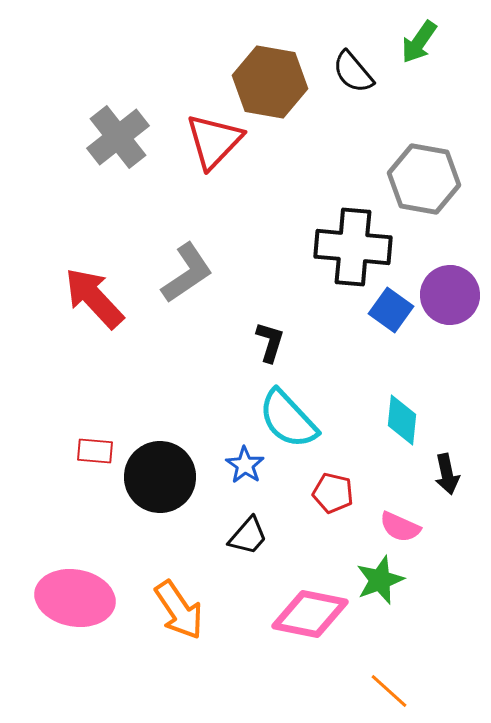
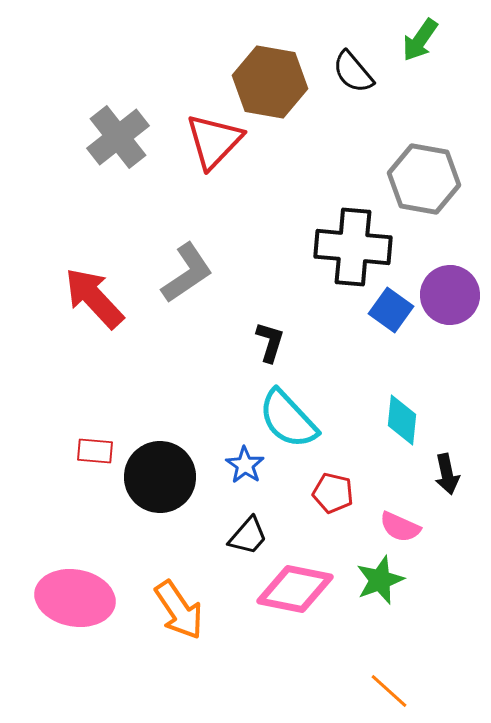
green arrow: moved 1 px right, 2 px up
pink diamond: moved 15 px left, 25 px up
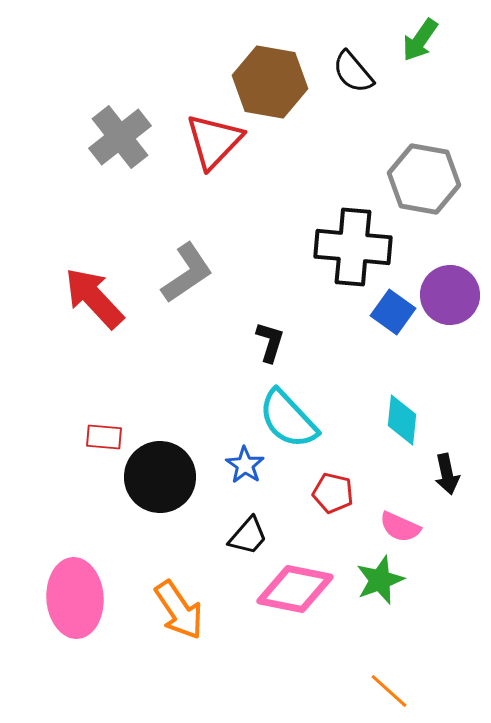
gray cross: moved 2 px right
blue square: moved 2 px right, 2 px down
red rectangle: moved 9 px right, 14 px up
pink ellipse: rotated 76 degrees clockwise
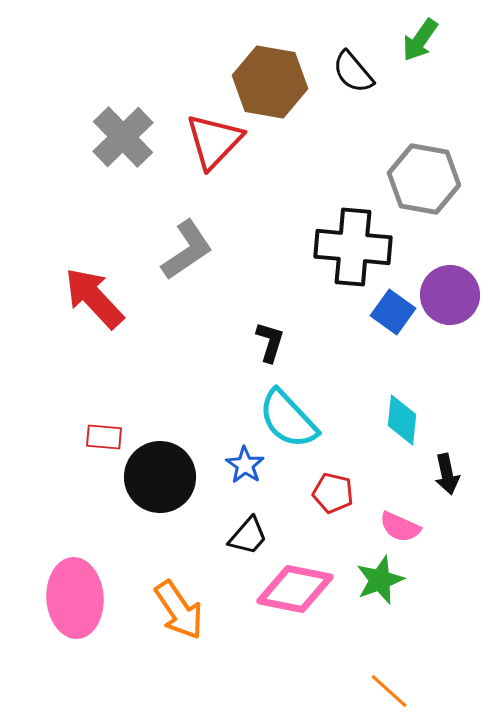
gray cross: moved 3 px right; rotated 6 degrees counterclockwise
gray L-shape: moved 23 px up
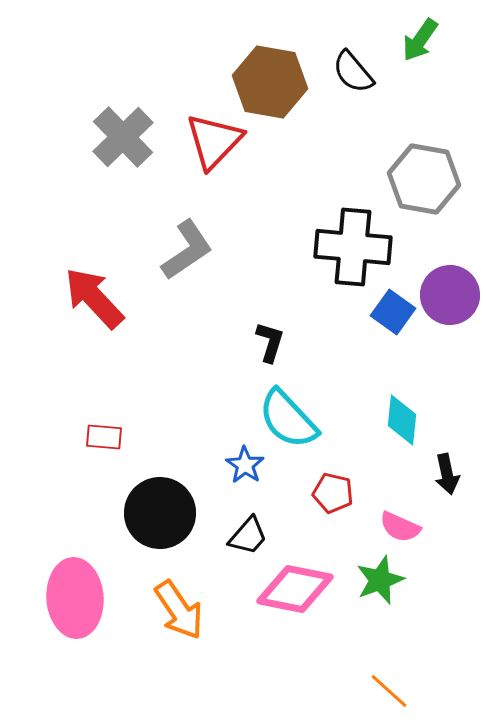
black circle: moved 36 px down
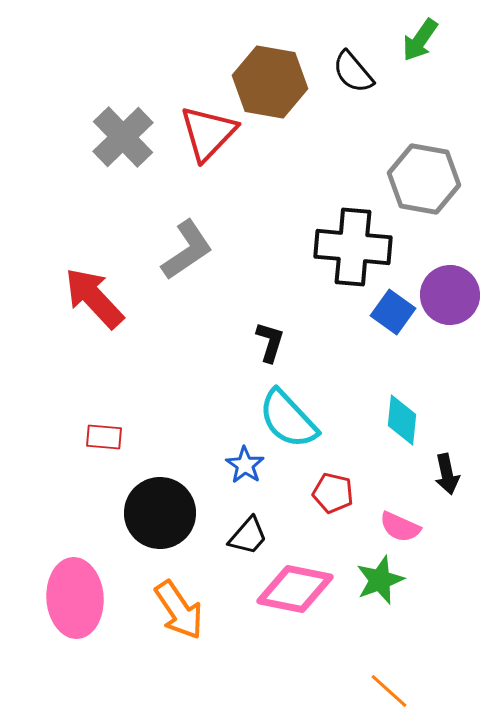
red triangle: moved 6 px left, 8 px up
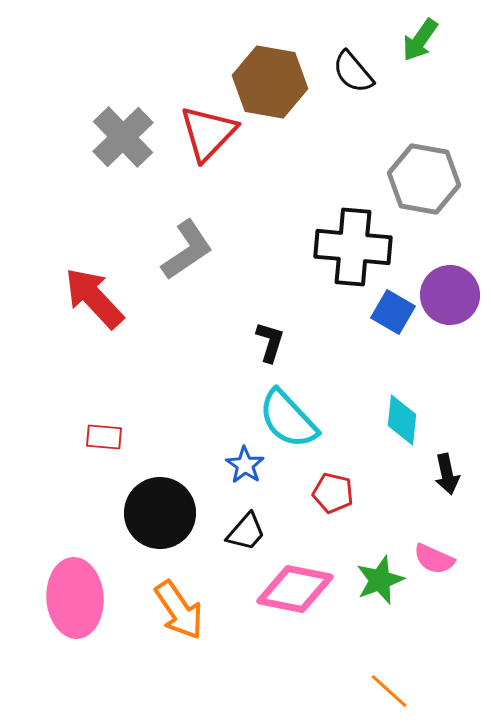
blue square: rotated 6 degrees counterclockwise
pink semicircle: moved 34 px right, 32 px down
black trapezoid: moved 2 px left, 4 px up
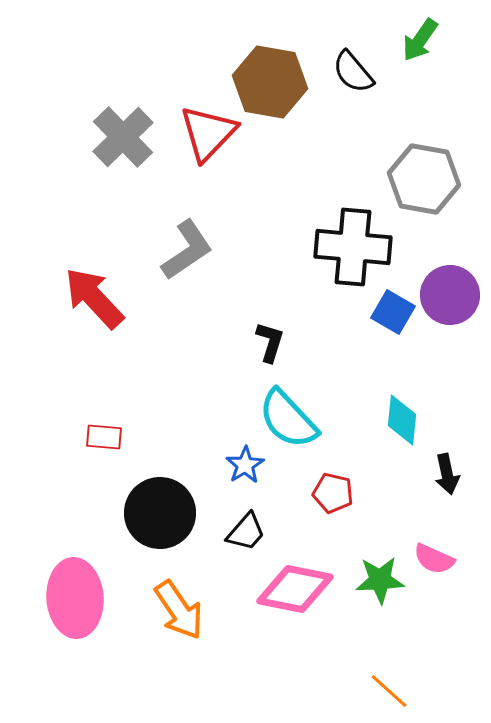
blue star: rotated 6 degrees clockwise
green star: rotated 18 degrees clockwise
